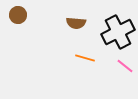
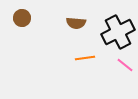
brown circle: moved 4 px right, 3 px down
orange line: rotated 24 degrees counterclockwise
pink line: moved 1 px up
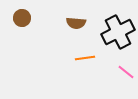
pink line: moved 1 px right, 7 px down
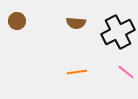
brown circle: moved 5 px left, 3 px down
orange line: moved 8 px left, 14 px down
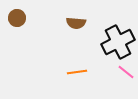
brown circle: moved 3 px up
black cross: moved 10 px down
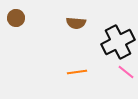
brown circle: moved 1 px left
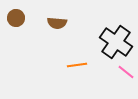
brown semicircle: moved 19 px left
black cross: moved 2 px left; rotated 28 degrees counterclockwise
orange line: moved 7 px up
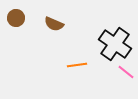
brown semicircle: moved 3 px left, 1 px down; rotated 18 degrees clockwise
black cross: moved 1 px left, 2 px down
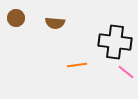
brown semicircle: moved 1 px right, 1 px up; rotated 18 degrees counterclockwise
black cross: moved 2 px up; rotated 28 degrees counterclockwise
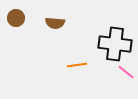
black cross: moved 2 px down
